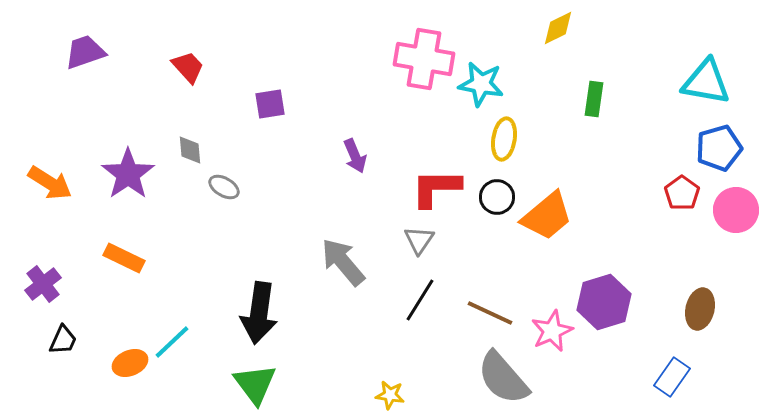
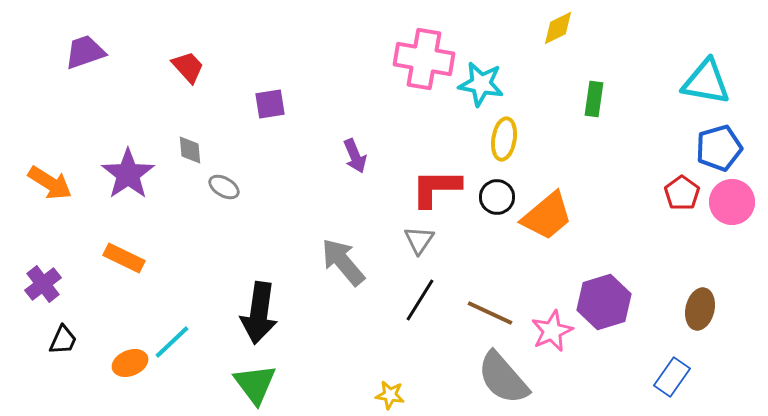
pink circle: moved 4 px left, 8 px up
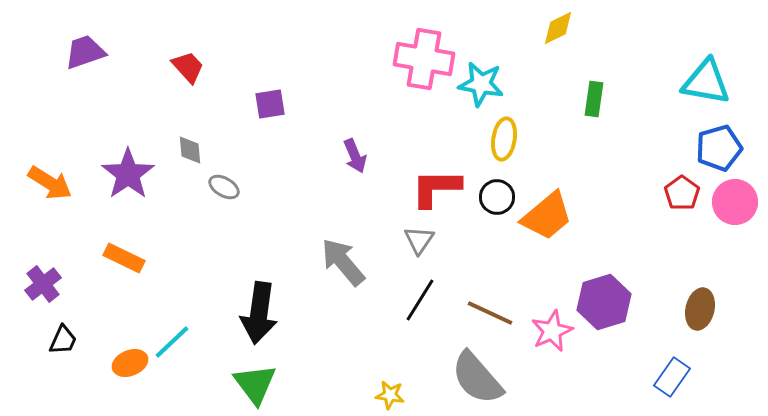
pink circle: moved 3 px right
gray semicircle: moved 26 px left
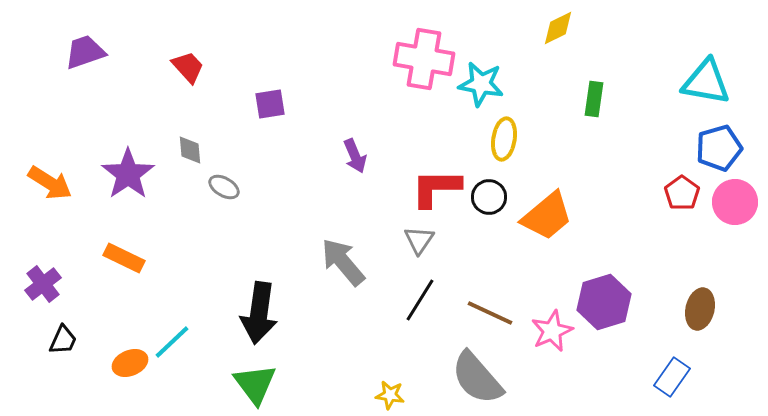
black circle: moved 8 px left
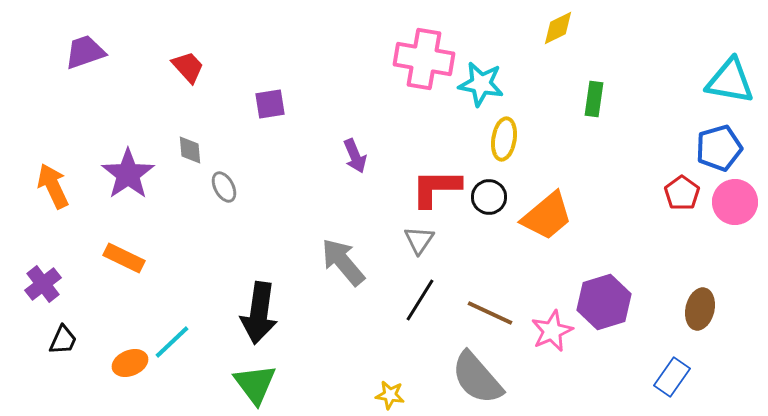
cyan triangle: moved 24 px right, 1 px up
orange arrow: moved 3 px right, 3 px down; rotated 147 degrees counterclockwise
gray ellipse: rotated 32 degrees clockwise
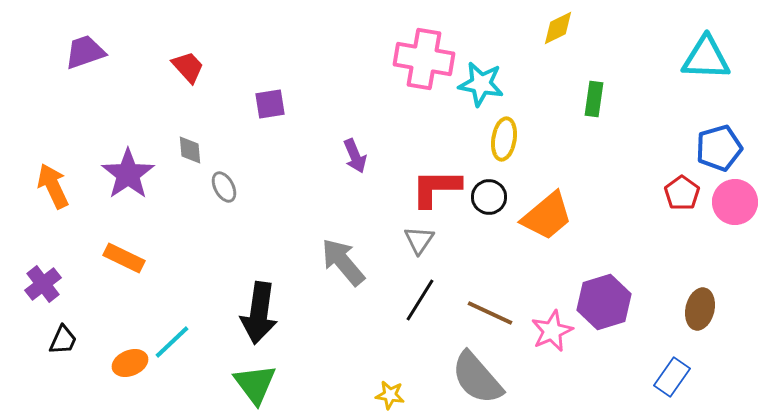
cyan triangle: moved 24 px left, 23 px up; rotated 8 degrees counterclockwise
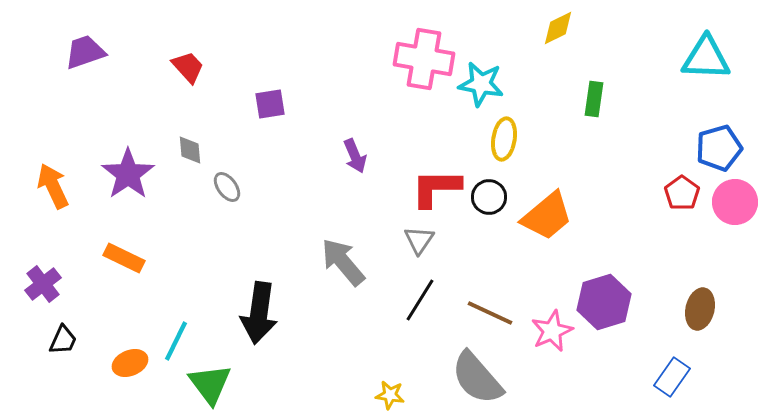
gray ellipse: moved 3 px right; rotated 8 degrees counterclockwise
cyan line: moved 4 px right, 1 px up; rotated 21 degrees counterclockwise
green triangle: moved 45 px left
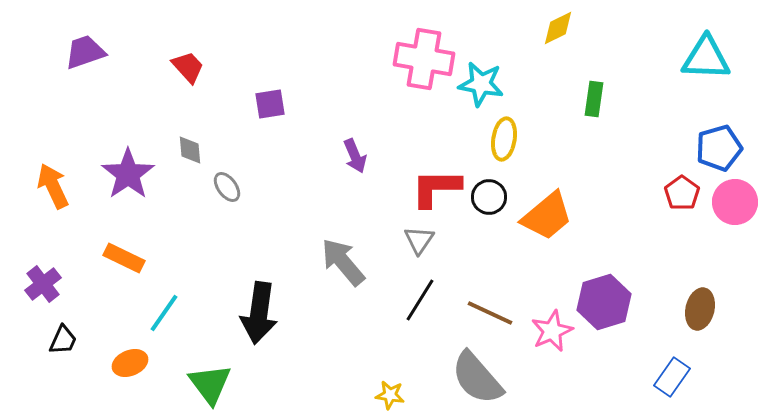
cyan line: moved 12 px left, 28 px up; rotated 9 degrees clockwise
